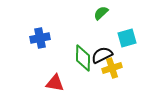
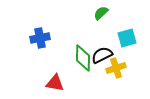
yellow cross: moved 4 px right
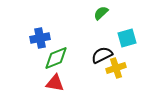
green diamond: moved 27 px left; rotated 68 degrees clockwise
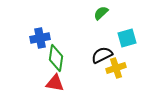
green diamond: rotated 60 degrees counterclockwise
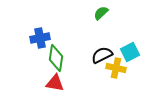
cyan square: moved 3 px right, 14 px down; rotated 12 degrees counterclockwise
yellow cross: rotated 30 degrees clockwise
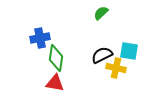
cyan square: moved 1 px left, 1 px up; rotated 36 degrees clockwise
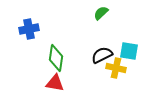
blue cross: moved 11 px left, 9 px up
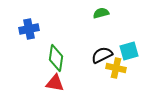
green semicircle: rotated 28 degrees clockwise
cyan square: rotated 24 degrees counterclockwise
